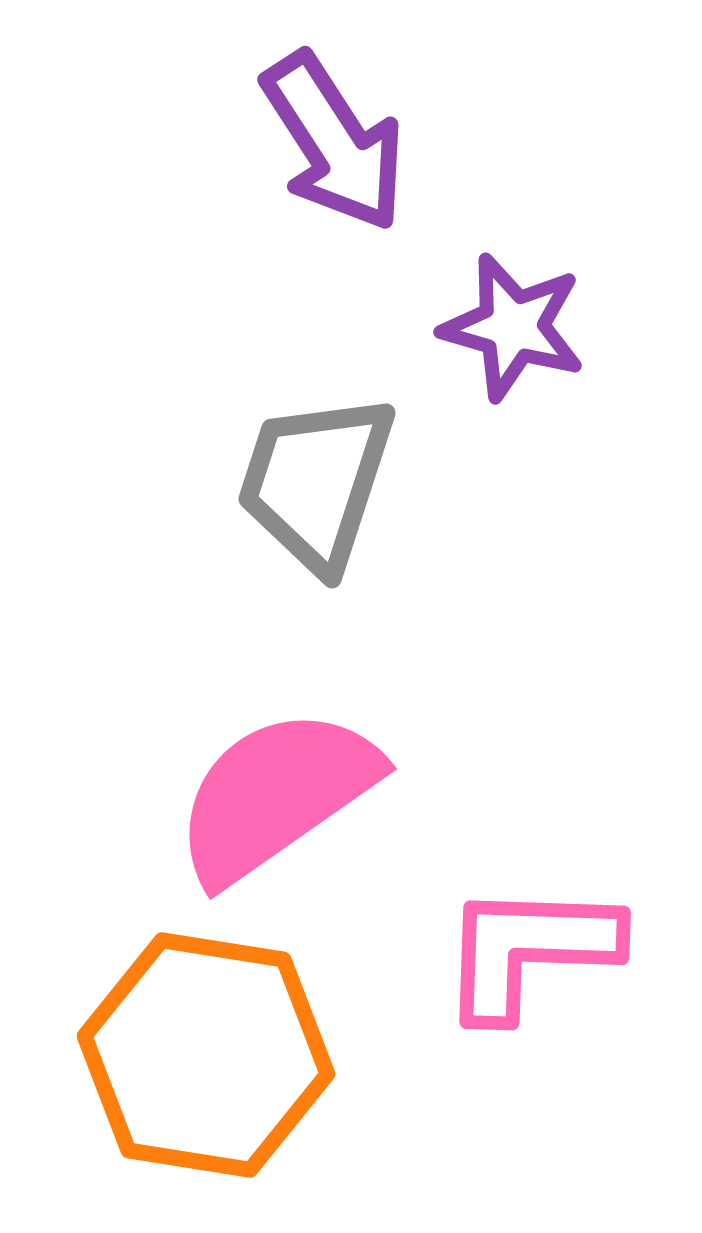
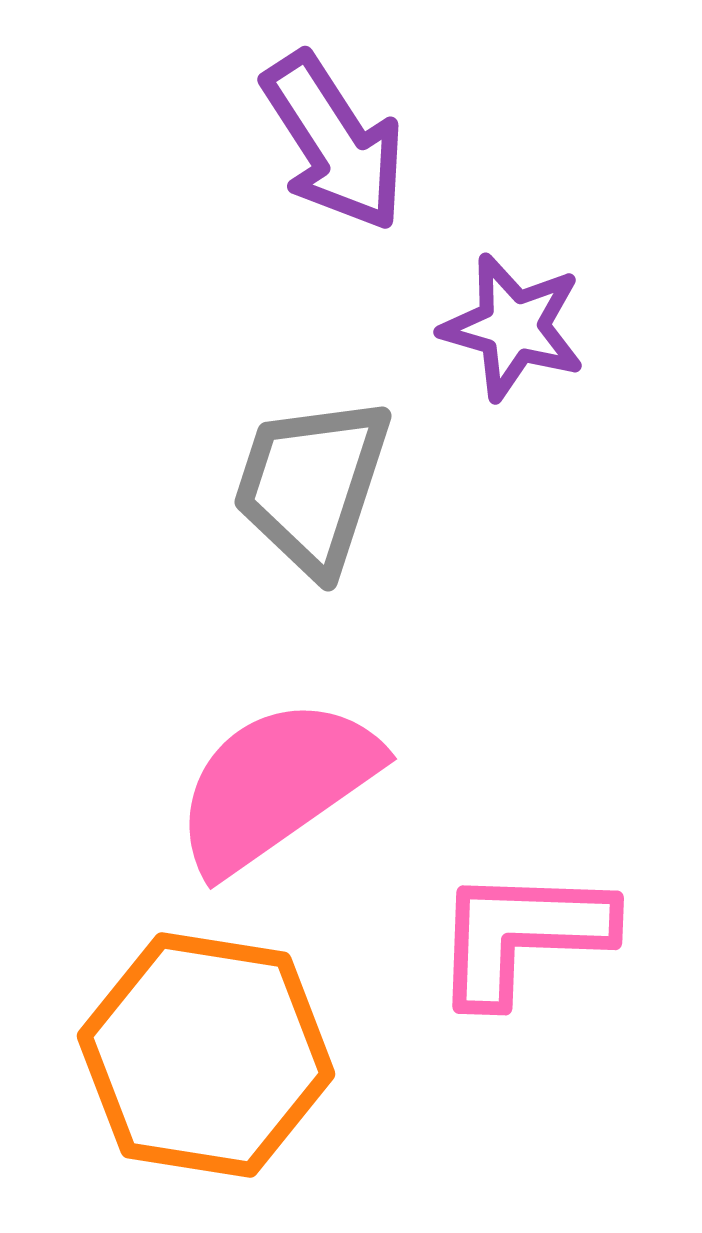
gray trapezoid: moved 4 px left, 3 px down
pink semicircle: moved 10 px up
pink L-shape: moved 7 px left, 15 px up
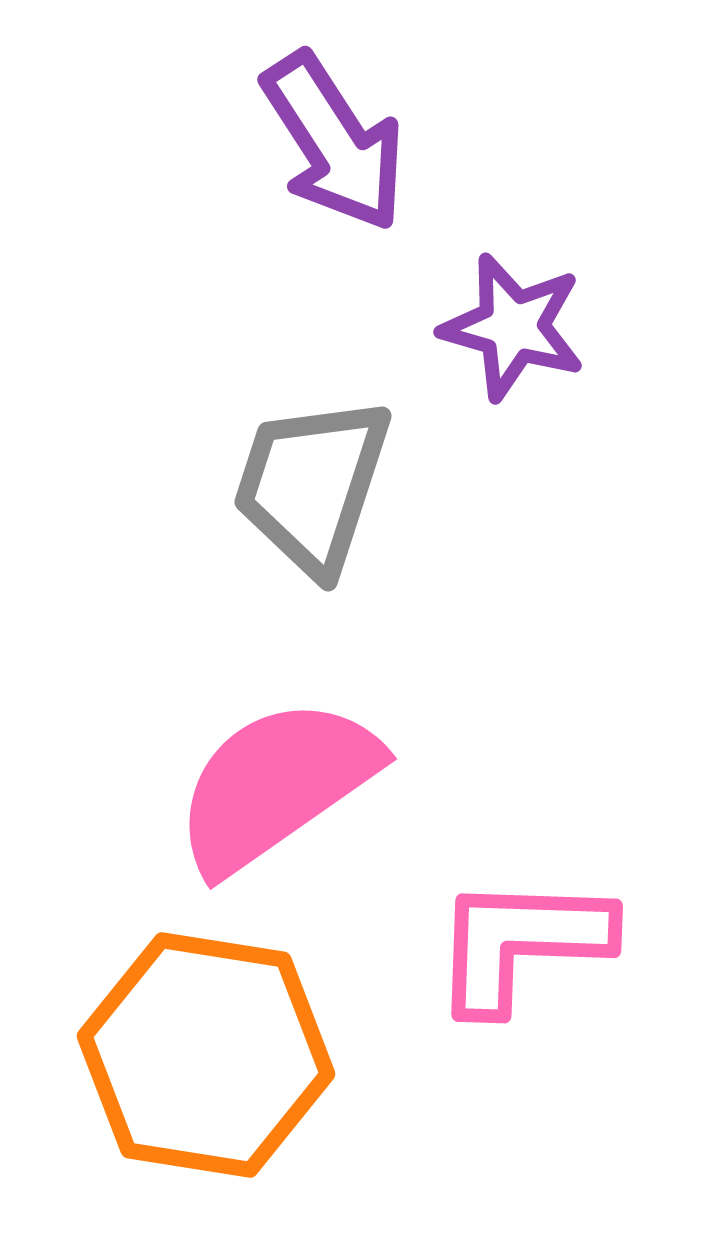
pink L-shape: moved 1 px left, 8 px down
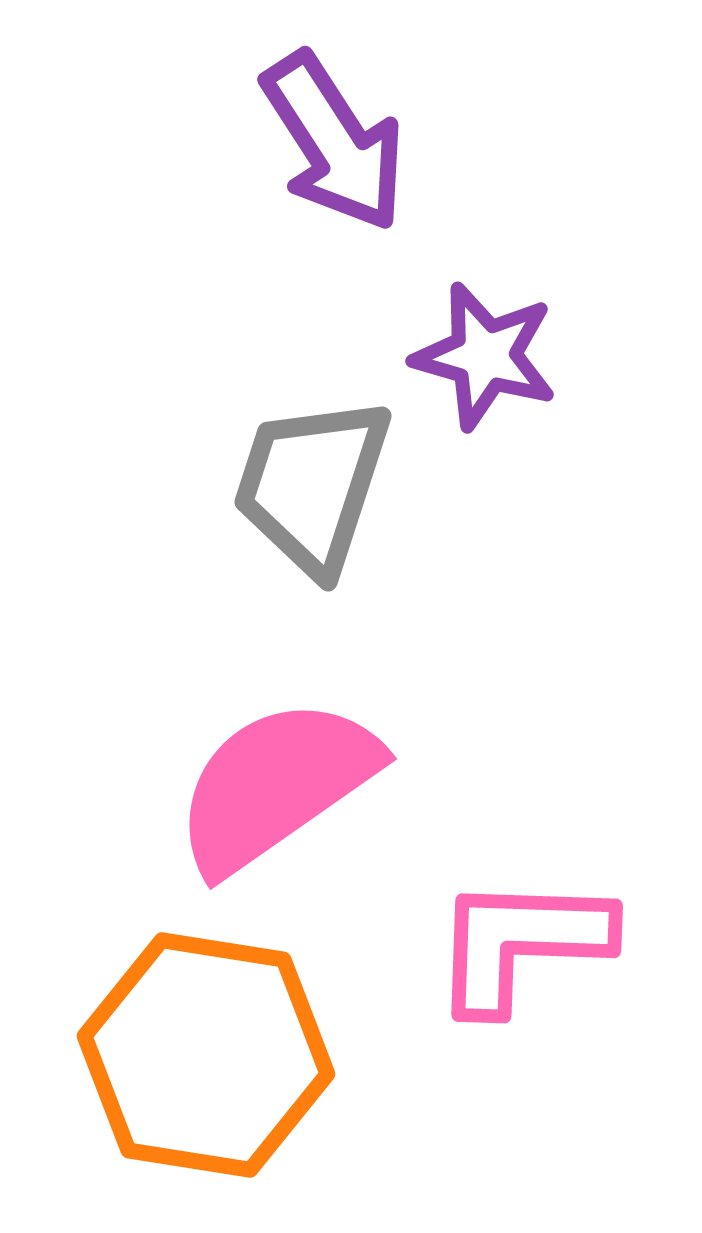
purple star: moved 28 px left, 29 px down
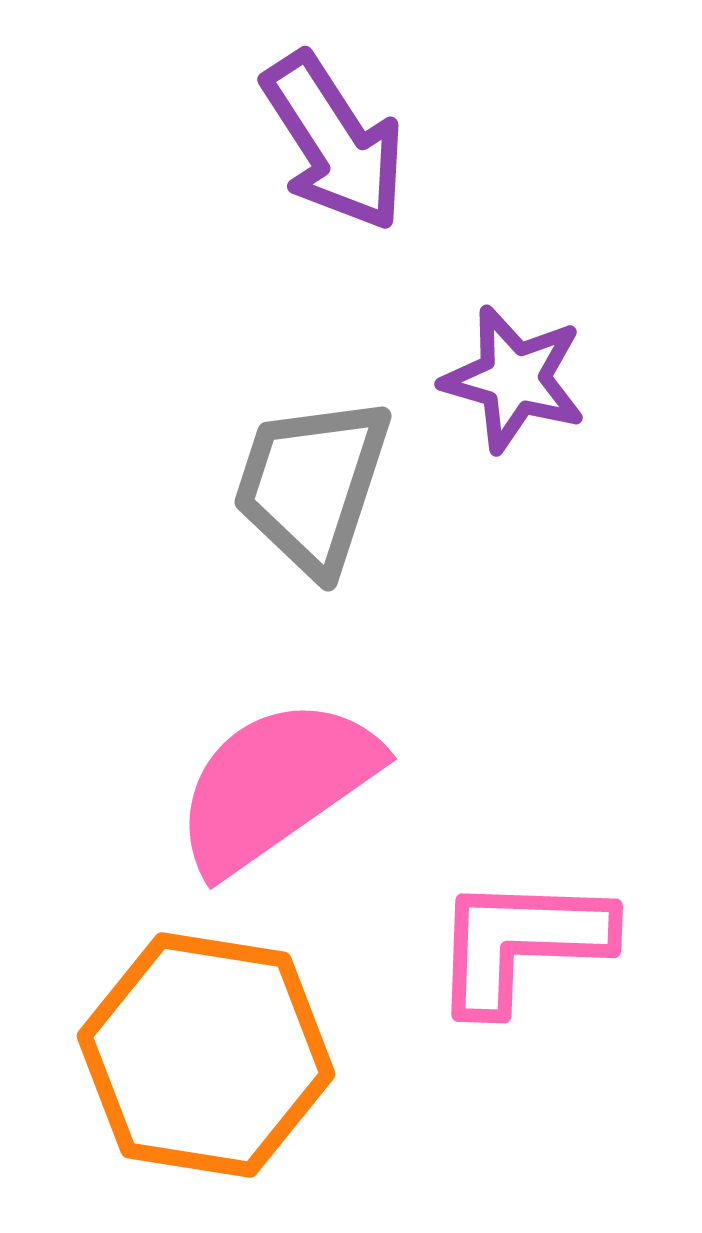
purple star: moved 29 px right, 23 px down
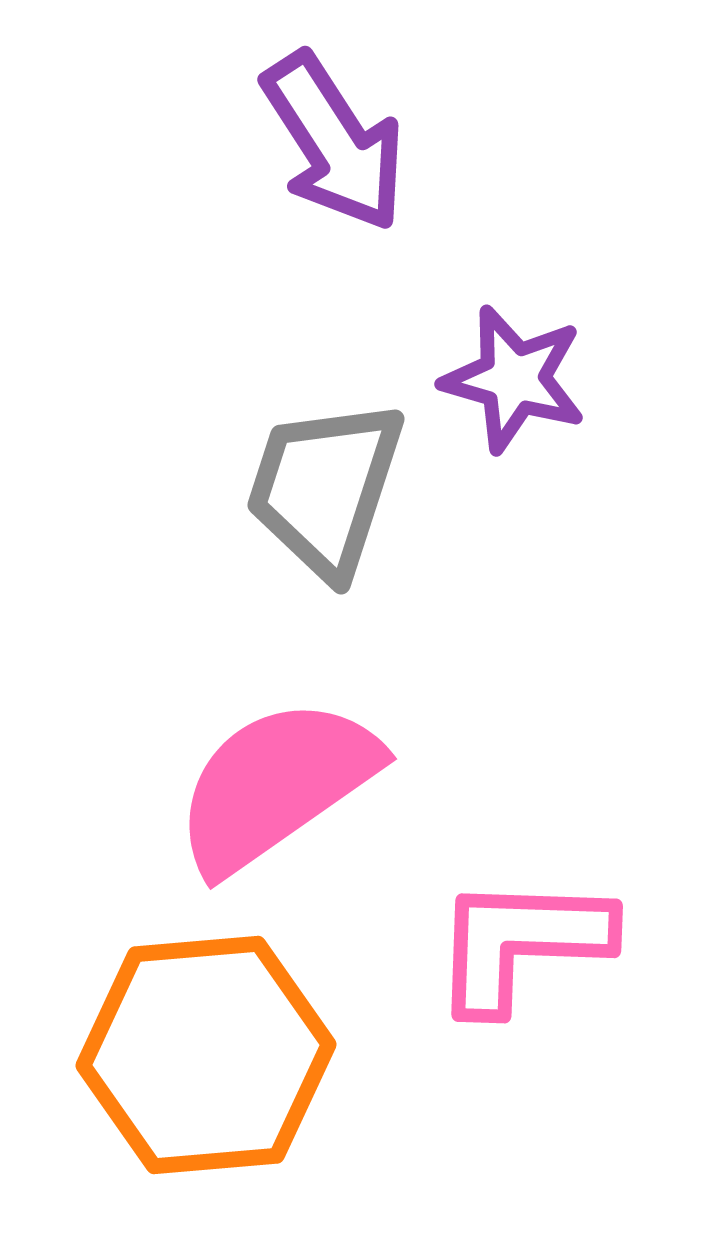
gray trapezoid: moved 13 px right, 3 px down
orange hexagon: rotated 14 degrees counterclockwise
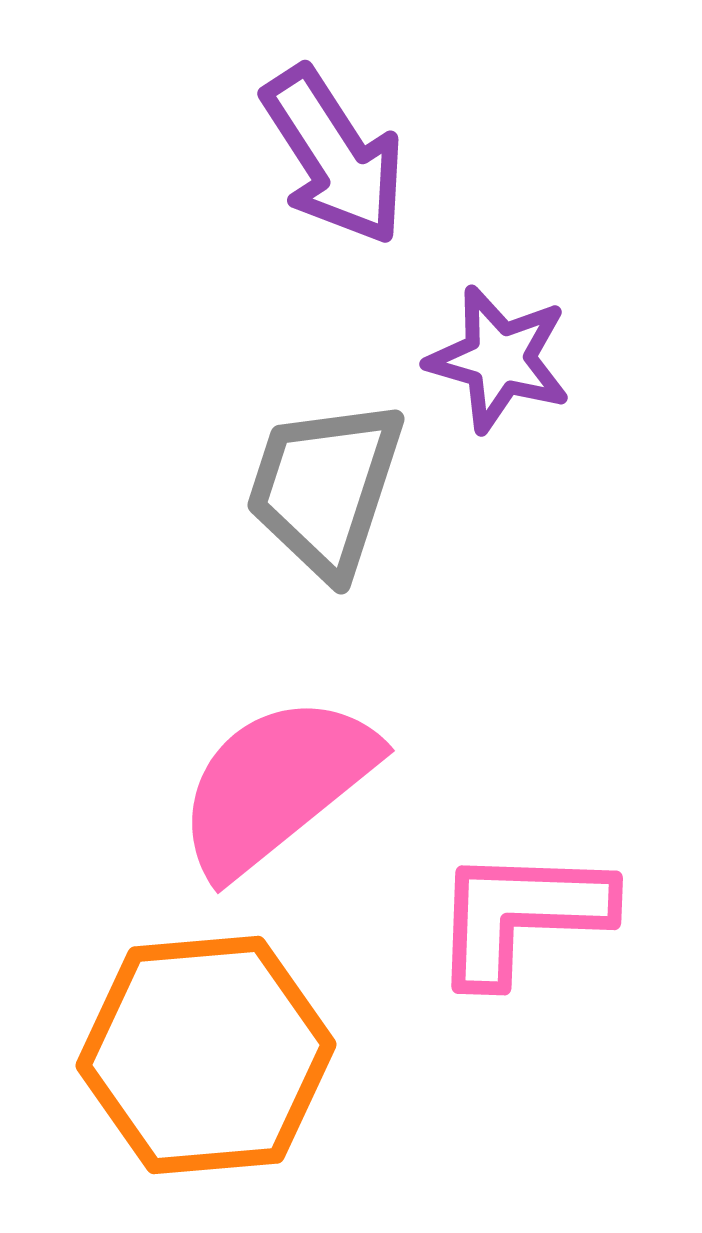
purple arrow: moved 14 px down
purple star: moved 15 px left, 20 px up
pink semicircle: rotated 4 degrees counterclockwise
pink L-shape: moved 28 px up
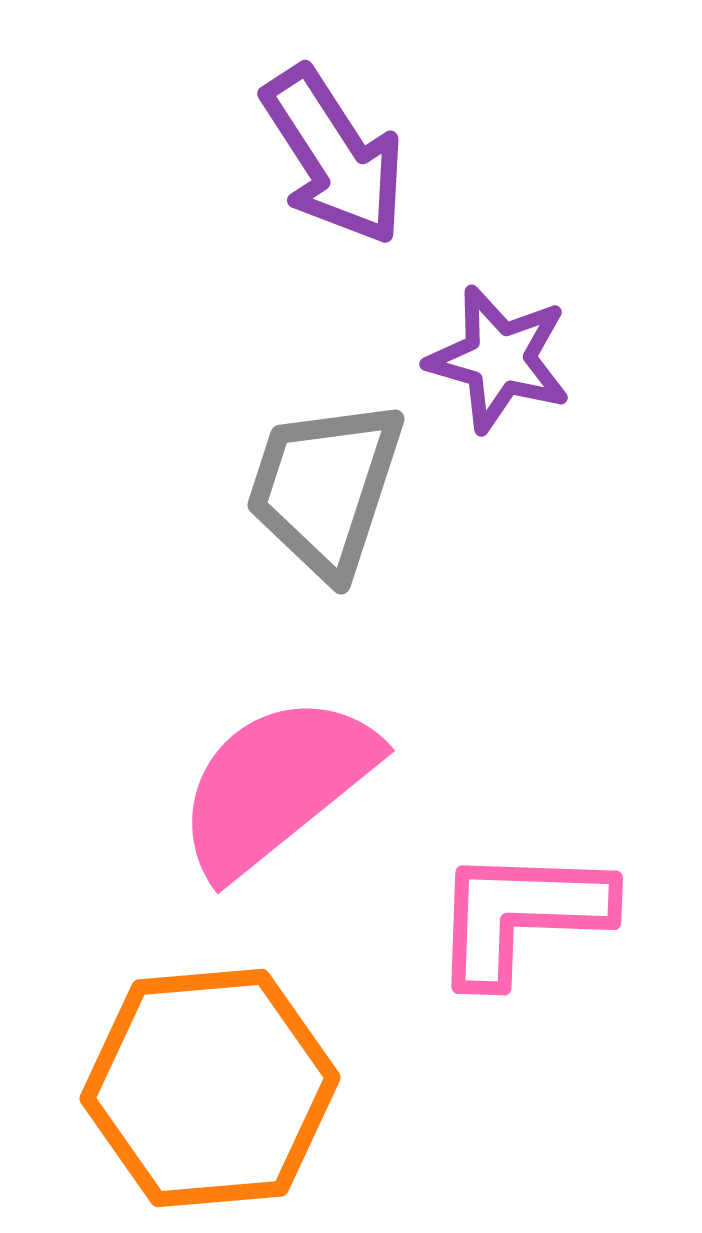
orange hexagon: moved 4 px right, 33 px down
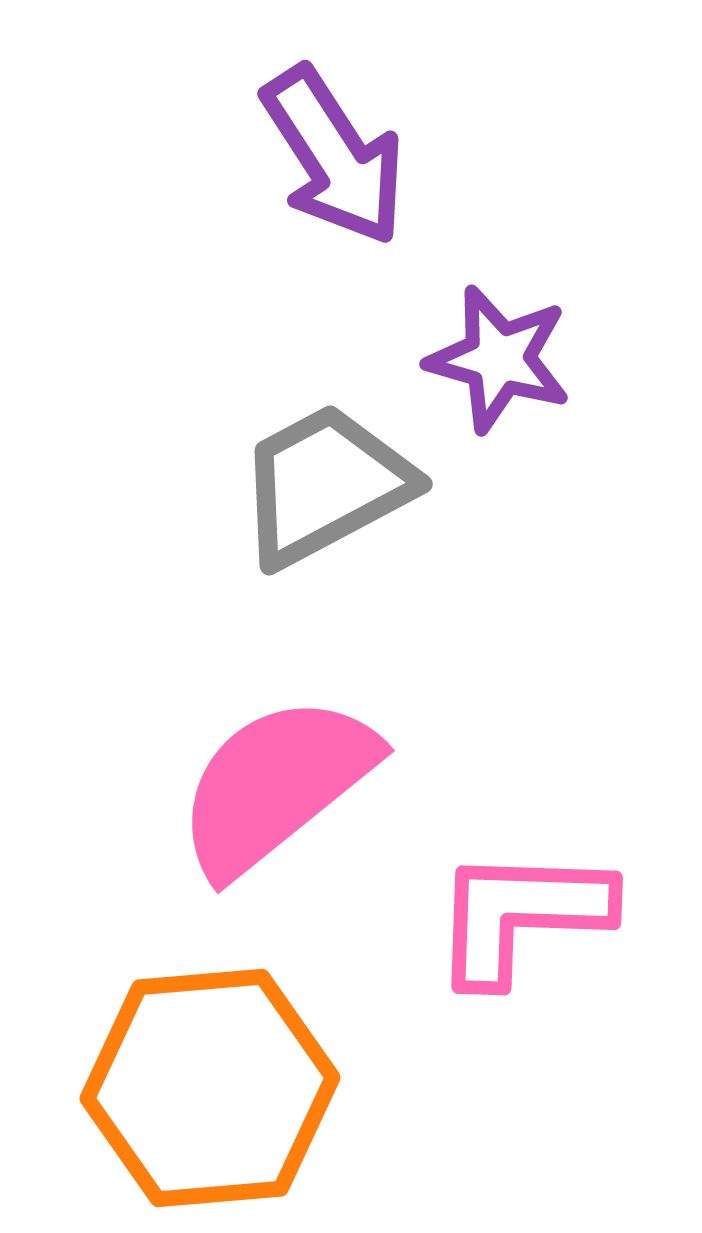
gray trapezoid: moved 3 px up; rotated 44 degrees clockwise
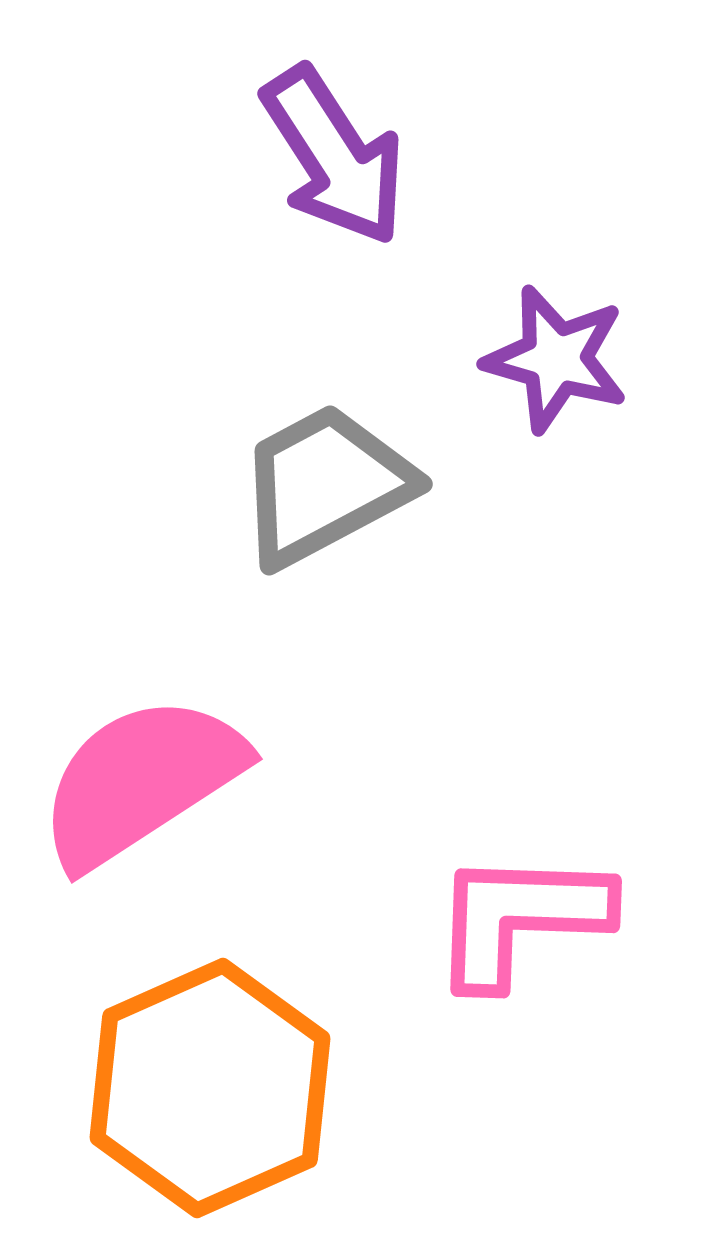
purple star: moved 57 px right
pink semicircle: moved 135 px left, 4 px up; rotated 6 degrees clockwise
pink L-shape: moved 1 px left, 3 px down
orange hexagon: rotated 19 degrees counterclockwise
